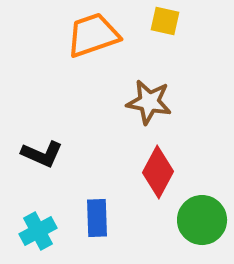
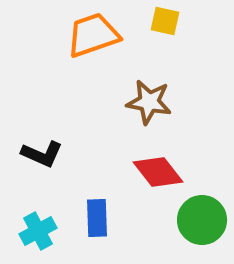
red diamond: rotated 66 degrees counterclockwise
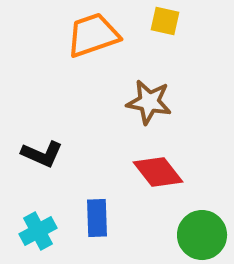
green circle: moved 15 px down
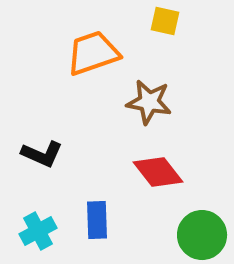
orange trapezoid: moved 18 px down
blue rectangle: moved 2 px down
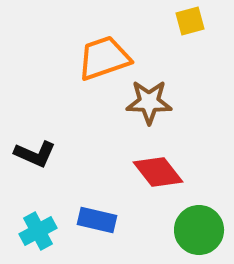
yellow square: moved 25 px right; rotated 28 degrees counterclockwise
orange trapezoid: moved 11 px right, 5 px down
brown star: rotated 9 degrees counterclockwise
black L-shape: moved 7 px left
blue rectangle: rotated 75 degrees counterclockwise
green circle: moved 3 px left, 5 px up
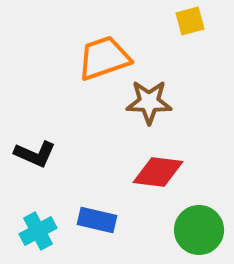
red diamond: rotated 45 degrees counterclockwise
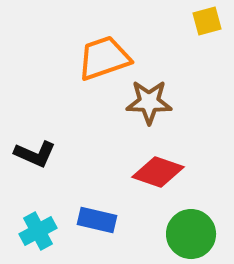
yellow square: moved 17 px right
red diamond: rotated 12 degrees clockwise
green circle: moved 8 px left, 4 px down
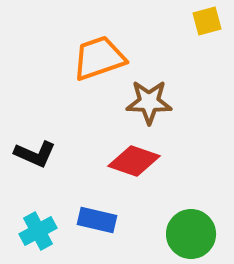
orange trapezoid: moved 5 px left
red diamond: moved 24 px left, 11 px up
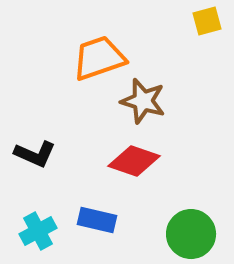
brown star: moved 6 px left, 1 px up; rotated 15 degrees clockwise
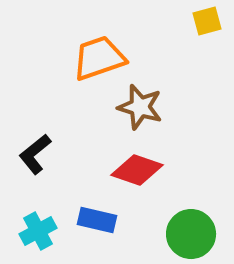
brown star: moved 3 px left, 6 px down
black L-shape: rotated 117 degrees clockwise
red diamond: moved 3 px right, 9 px down
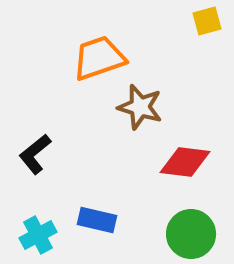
red diamond: moved 48 px right, 8 px up; rotated 12 degrees counterclockwise
cyan cross: moved 4 px down
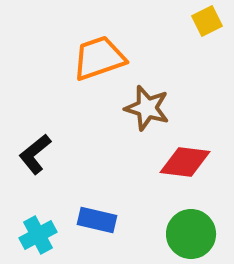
yellow square: rotated 12 degrees counterclockwise
brown star: moved 7 px right, 1 px down
